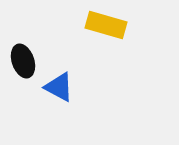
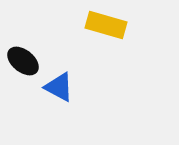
black ellipse: rotated 32 degrees counterclockwise
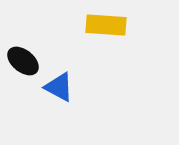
yellow rectangle: rotated 12 degrees counterclockwise
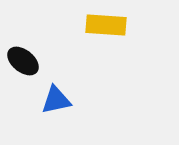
blue triangle: moved 3 px left, 13 px down; rotated 40 degrees counterclockwise
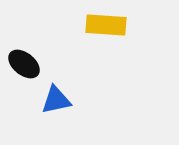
black ellipse: moved 1 px right, 3 px down
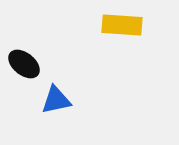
yellow rectangle: moved 16 px right
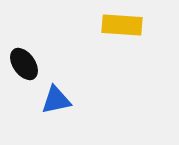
black ellipse: rotated 16 degrees clockwise
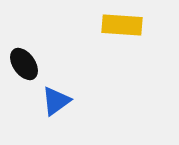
blue triangle: moved 1 px down; rotated 24 degrees counterclockwise
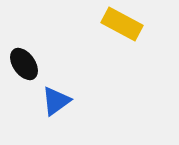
yellow rectangle: moved 1 px up; rotated 24 degrees clockwise
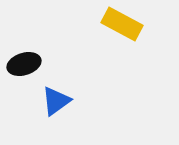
black ellipse: rotated 72 degrees counterclockwise
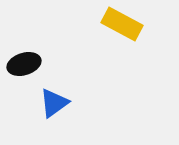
blue triangle: moved 2 px left, 2 px down
